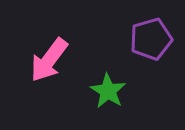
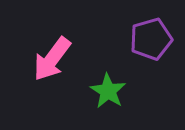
pink arrow: moved 3 px right, 1 px up
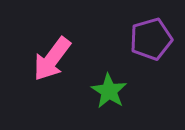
green star: moved 1 px right
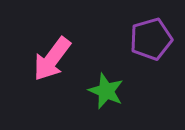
green star: moved 3 px left; rotated 9 degrees counterclockwise
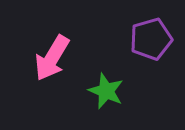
pink arrow: moved 1 px up; rotated 6 degrees counterclockwise
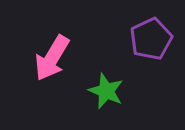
purple pentagon: rotated 9 degrees counterclockwise
